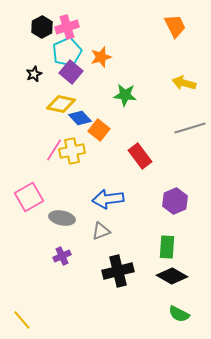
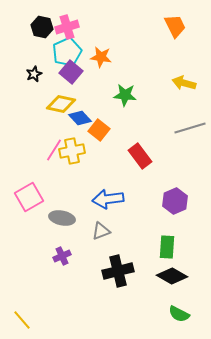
black hexagon: rotated 20 degrees counterclockwise
orange star: rotated 25 degrees clockwise
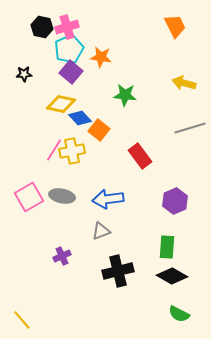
cyan pentagon: moved 2 px right, 3 px up
black star: moved 10 px left; rotated 21 degrees clockwise
gray ellipse: moved 22 px up
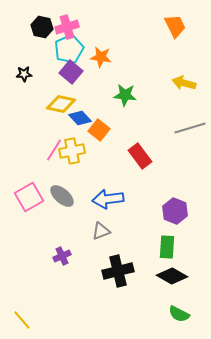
gray ellipse: rotated 30 degrees clockwise
purple hexagon: moved 10 px down; rotated 15 degrees counterclockwise
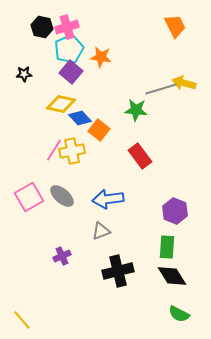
green star: moved 11 px right, 15 px down
gray line: moved 29 px left, 39 px up
black diamond: rotated 28 degrees clockwise
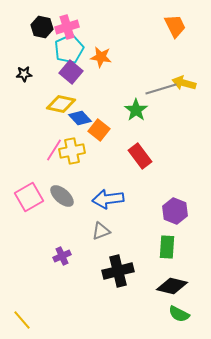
green star: rotated 30 degrees clockwise
black diamond: moved 10 px down; rotated 44 degrees counterclockwise
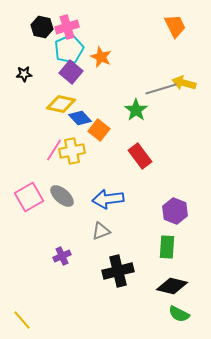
orange star: rotated 15 degrees clockwise
